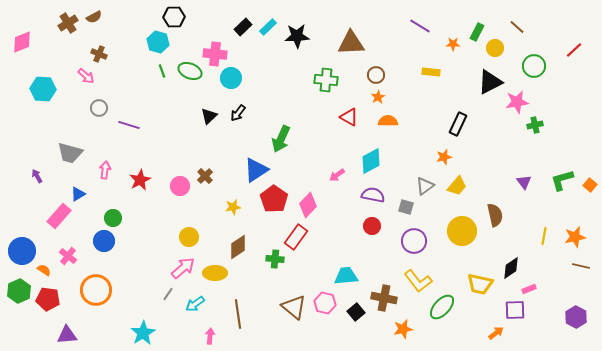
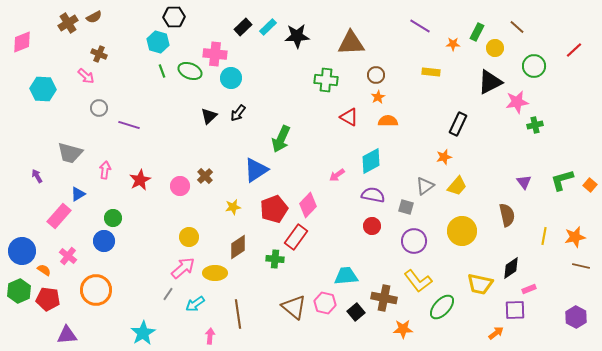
red pentagon at (274, 199): moved 10 px down; rotated 16 degrees clockwise
brown semicircle at (495, 215): moved 12 px right
orange star at (403, 329): rotated 12 degrees clockwise
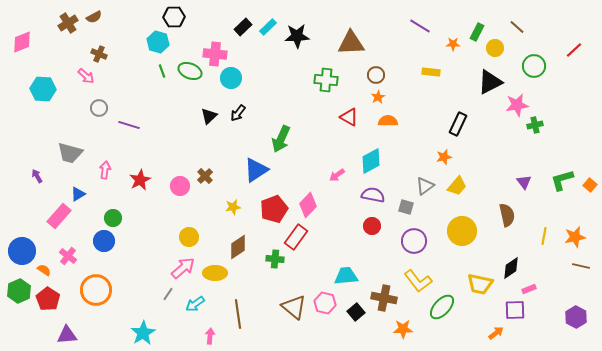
pink star at (517, 102): moved 3 px down
red pentagon at (48, 299): rotated 25 degrees clockwise
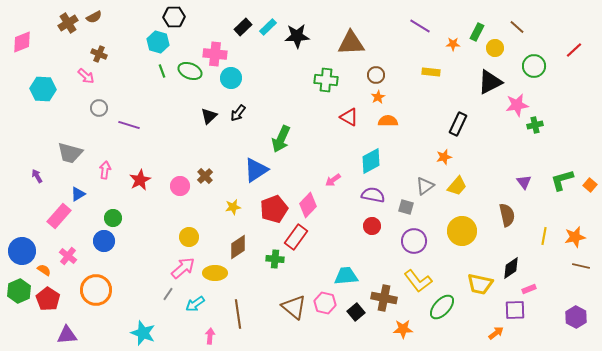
pink arrow at (337, 175): moved 4 px left, 5 px down
cyan star at (143, 333): rotated 20 degrees counterclockwise
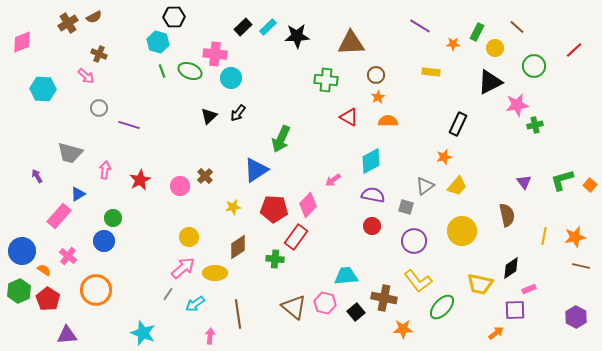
red pentagon at (274, 209): rotated 24 degrees clockwise
